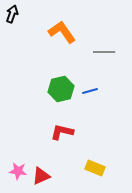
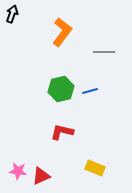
orange L-shape: rotated 72 degrees clockwise
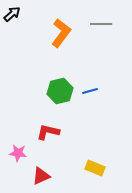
black arrow: rotated 30 degrees clockwise
orange L-shape: moved 1 px left, 1 px down
gray line: moved 3 px left, 28 px up
green hexagon: moved 1 px left, 2 px down
red L-shape: moved 14 px left
pink star: moved 18 px up
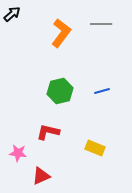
blue line: moved 12 px right
yellow rectangle: moved 20 px up
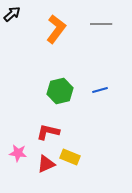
orange L-shape: moved 5 px left, 4 px up
blue line: moved 2 px left, 1 px up
yellow rectangle: moved 25 px left, 9 px down
red triangle: moved 5 px right, 12 px up
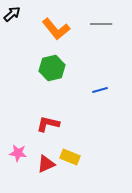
orange L-shape: rotated 104 degrees clockwise
green hexagon: moved 8 px left, 23 px up
red L-shape: moved 8 px up
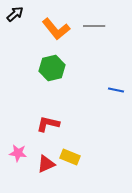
black arrow: moved 3 px right
gray line: moved 7 px left, 2 px down
blue line: moved 16 px right; rotated 28 degrees clockwise
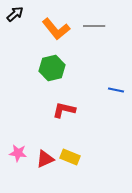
red L-shape: moved 16 px right, 14 px up
red triangle: moved 1 px left, 5 px up
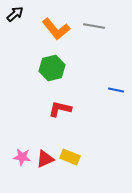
gray line: rotated 10 degrees clockwise
red L-shape: moved 4 px left, 1 px up
pink star: moved 4 px right, 4 px down
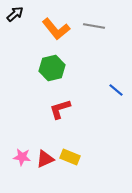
blue line: rotated 28 degrees clockwise
red L-shape: rotated 30 degrees counterclockwise
